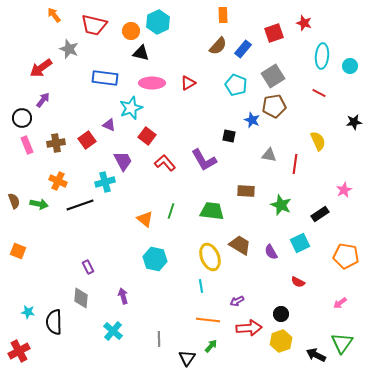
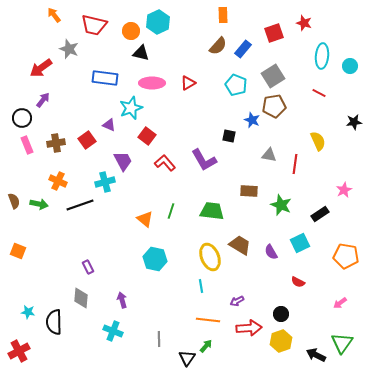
brown rectangle at (246, 191): moved 3 px right
purple arrow at (123, 296): moved 1 px left, 4 px down
cyan cross at (113, 331): rotated 18 degrees counterclockwise
green arrow at (211, 346): moved 5 px left
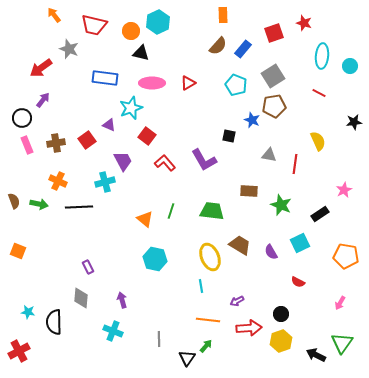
black line at (80, 205): moved 1 px left, 2 px down; rotated 16 degrees clockwise
pink arrow at (340, 303): rotated 24 degrees counterclockwise
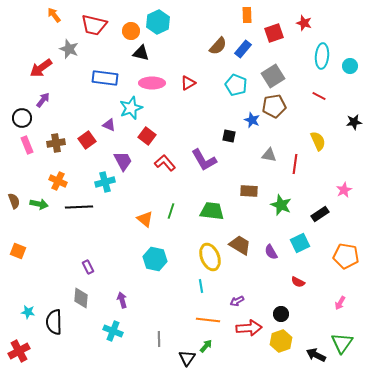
orange rectangle at (223, 15): moved 24 px right
red line at (319, 93): moved 3 px down
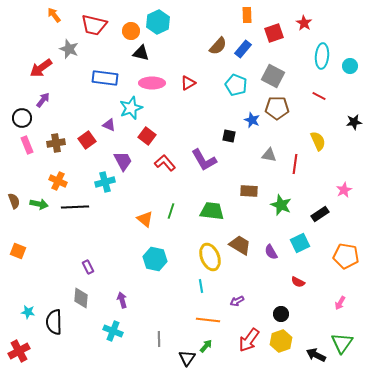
red star at (304, 23): rotated 14 degrees clockwise
gray square at (273, 76): rotated 30 degrees counterclockwise
brown pentagon at (274, 106): moved 3 px right, 2 px down; rotated 10 degrees clockwise
black line at (79, 207): moved 4 px left
red arrow at (249, 328): moved 12 px down; rotated 130 degrees clockwise
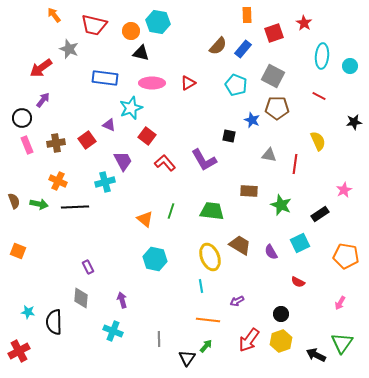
cyan hexagon at (158, 22): rotated 25 degrees counterclockwise
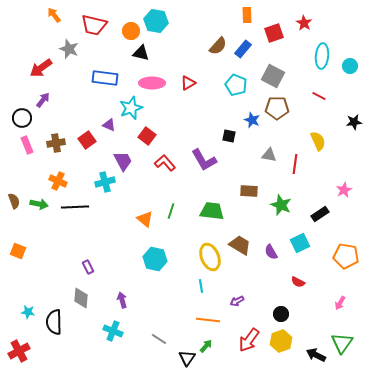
cyan hexagon at (158, 22): moved 2 px left, 1 px up
gray line at (159, 339): rotated 56 degrees counterclockwise
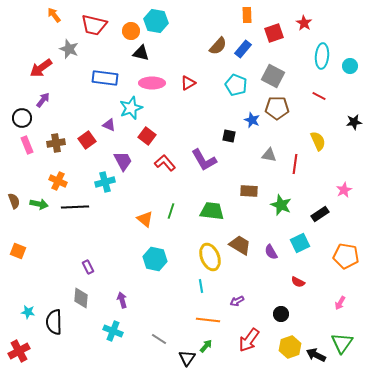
yellow hexagon at (281, 341): moved 9 px right, 6 px down
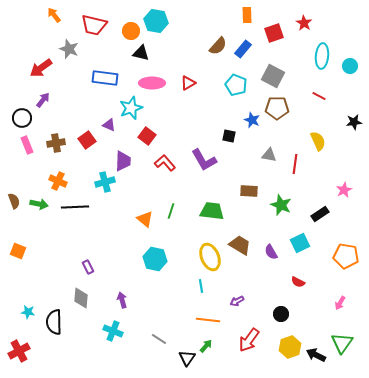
purple trapezoid at (123, 161): rotated 30 degrees clockwise
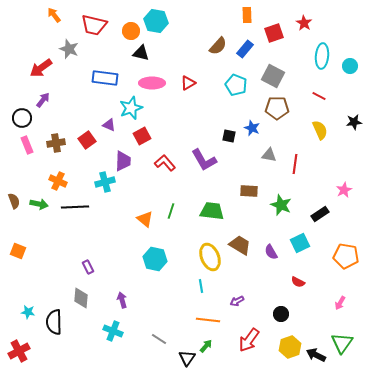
blue rectangle at (243, 49): moved 2 px right
blue star at (252, 120): moved 8 px down
red square at (147, 136): moved 5 px left; rotated 24 degrees clockwise
yellow semicircle at (318, 141): moved 2 px right, 11 px up
